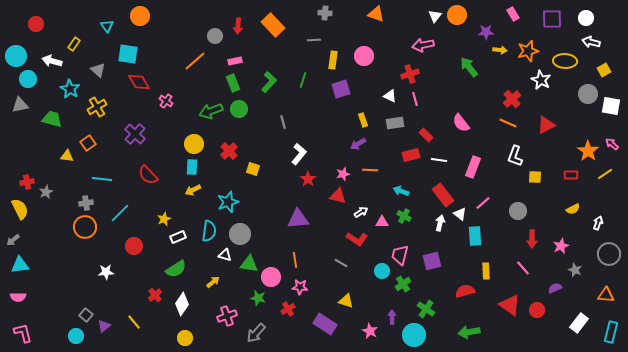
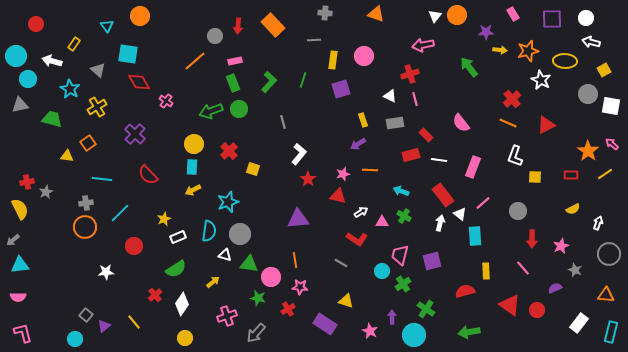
cyan circle at (76, 336): moved 1 px left, 3 px down
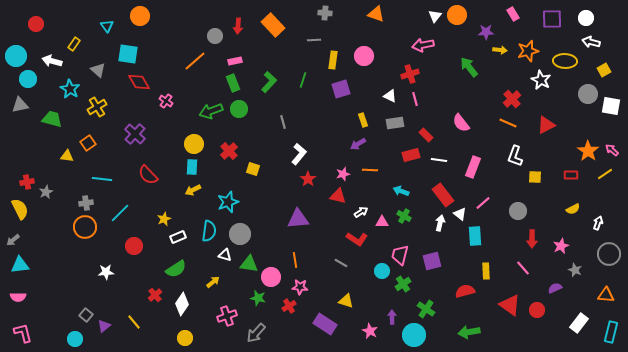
pink arrow at (612, 144): moved 6 px down
red cross at (288, 309): moved 1 px right, 3 px up
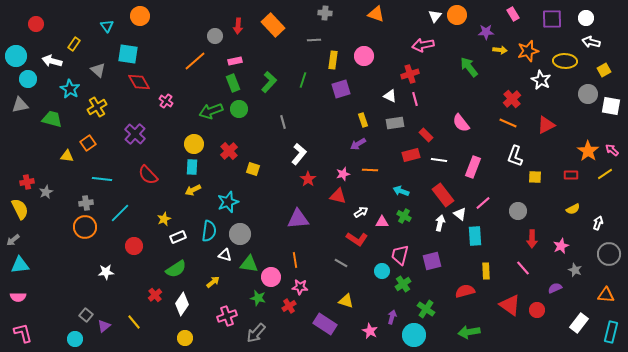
purple arrow at (392, 317): rotated 16 degrees clockwise
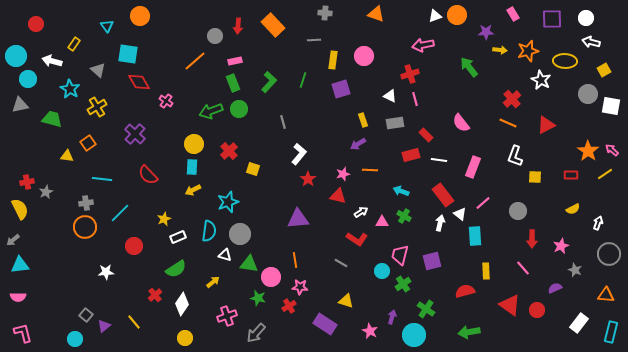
white triangle at (435, 16): rotated 32 degrees clockwise
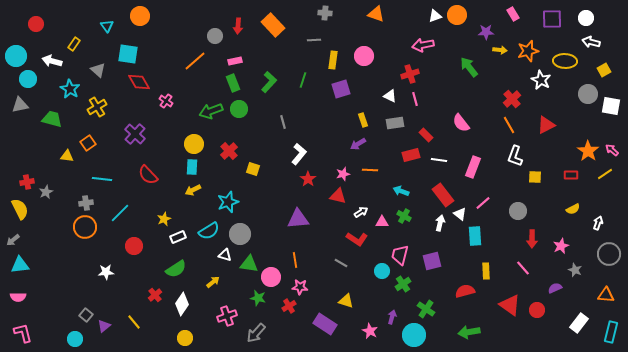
orange line at (508, 123): moved 1 px right, 2 px down; rotated 36 degrees clockwise
cyan semicircle at (209, 231): rotated 50 degrees clockwise
